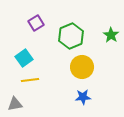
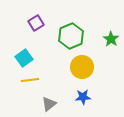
green star: moved 4 px down
gray triangle: moved 34 px right; rotated 28 degrees counterclockwise
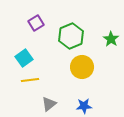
blue star: moved 1 px right, 9 px down
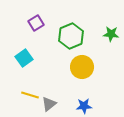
green star: moved 5 px up; rotated 28 degrees counterclockwise
yellow line: moved 15 px down; rotated 24 degrees clockwise
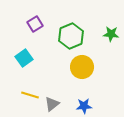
purple square: moved 1 px left, 1 px down
gray triangle: moved 3 px right
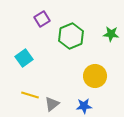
purple square: moved 7 px right, 5 px up
yellow circle: moved 13 px right, 9 px down
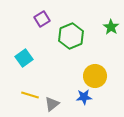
green star: moved 7 px up; rotated 28 degrees clockwise
blue star: moved 9 px up
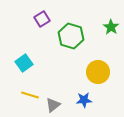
green hexagon: rotated 20 degrees counterclockwise
cyan square: moved 5 px down
yellow circle: moved 3 px right, 4 px up
blue star: moved 3 px down
gray triangle: moved 1 px right, 1 px down
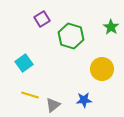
yellow circle: moved 4 px right, 3 px up
